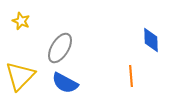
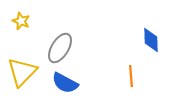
yellow triangle: moved 2 px right, 4 px up
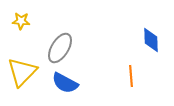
yellow star: rotated 18 degrees counterclockwise
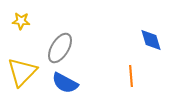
blue diamond: rotated 15 degrees counterclockwise
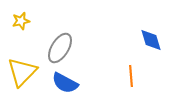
yellow star: rotated 18 degrees counterclockwise
